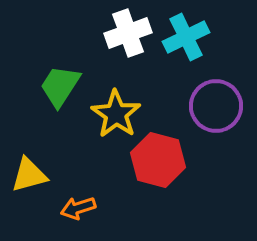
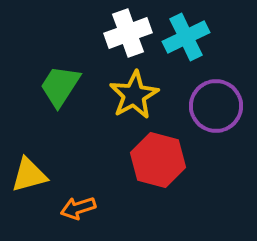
yellow star: moved 18 px right, 19 px up; rotated 9 degrees clockwise
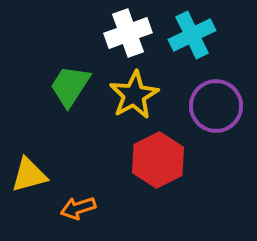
cyan cross: moved 6 px right, 2 px up
green trapezoid: moved 10 px right
red hexagon: rotated 18 degrees clockwise
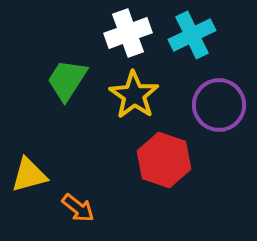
green trapezoid: moved 3 px left, 6 px up
yellow star: rotated 9 degrees counterclockwise
purple circle: moved 3 px right, 1 px up
red hexagon: moved 6 px right; rotated 14 degrees counterclockwise
orange arrow: rotated 124 degrees counterclockwise
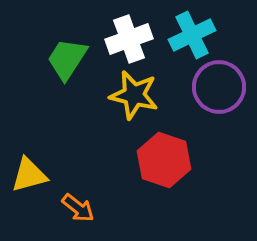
white cross: moved 1 px right, 6 px down
green trapezoid: moved 21 px up
yellow star: rotated 21 degrees counterclockwise
purple circle: moved 18 px up
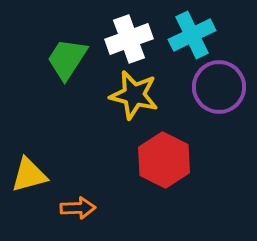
red hexagon: rotated 8 degrees clockwise
orange arrow: rotated 40 degrees counterclockwise
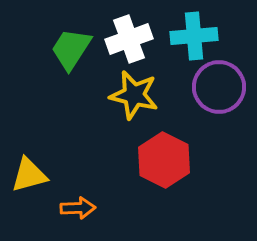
cyan cross: moved 2 px right, 1 px down; rotated 21 degrees clockwise
green trapezoid: moved 4 px right, 10 px up
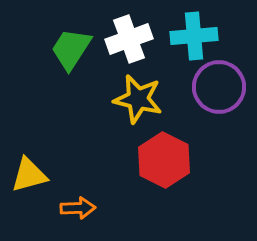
yellow star: moved 4 px right, 4 px down
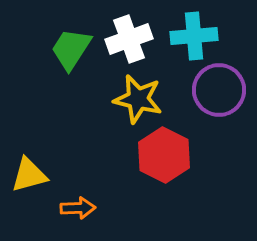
purple circle: moved 3 px down
red hexagon: moved 5 px up
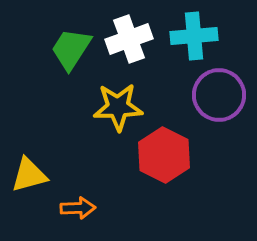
purple circle: moved 5 px down
yellow star: moved 20 px left, 8 px down; rotated 15 degrees counterclockwise
